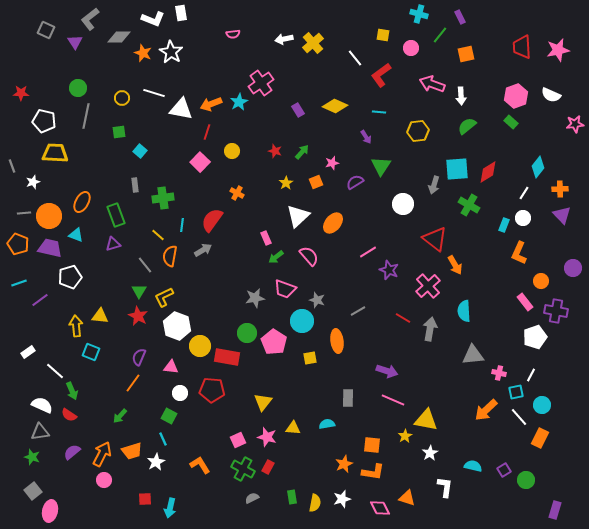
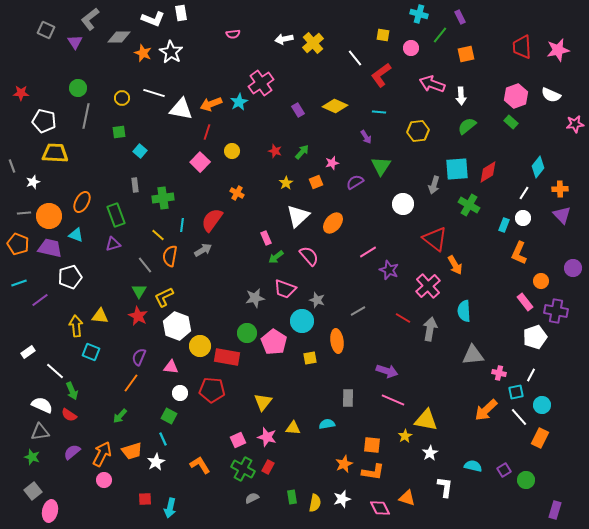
orange line at (133, 383): moved 2 px left
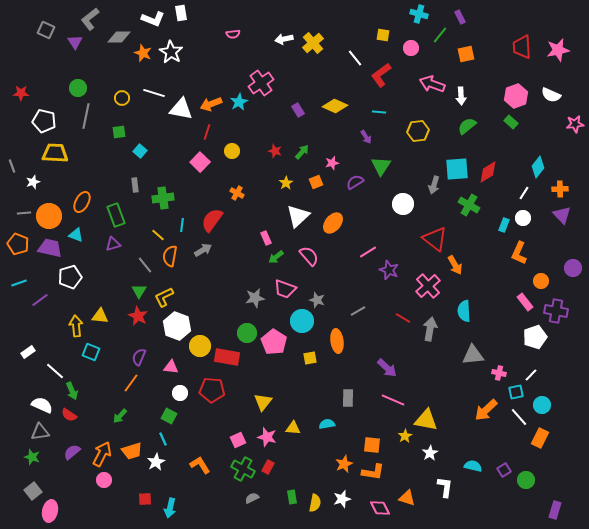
purple arrow at (387, 371): moved 3 px up; rotated 25 degrees clockwise
white line at (531, 375): rotated 16 degrees clockwise
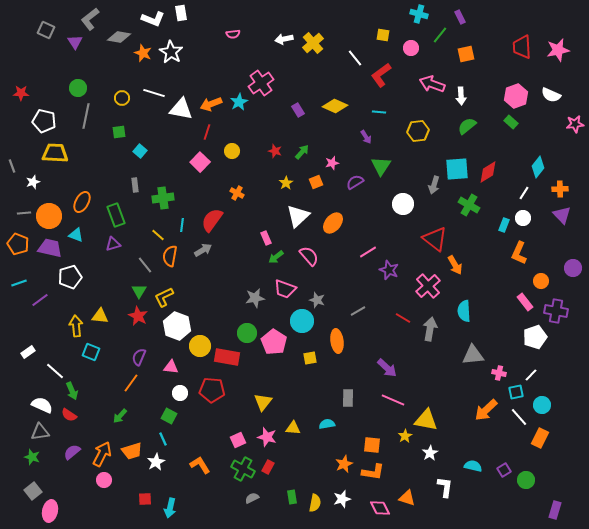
gray diamond at (119, 37): rotated 10 degrees clockwise
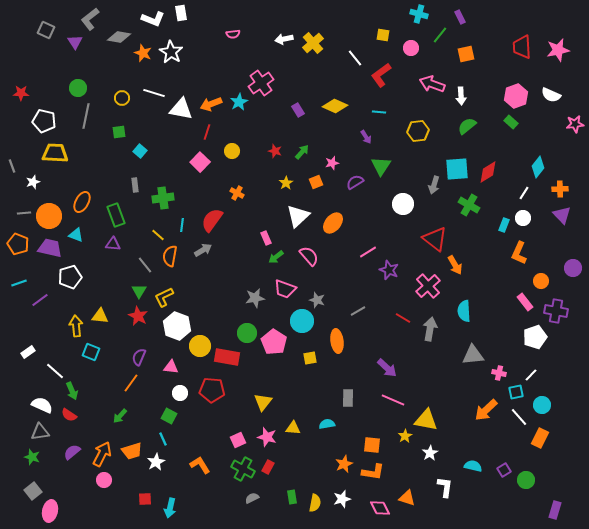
purple triangle at (113, 244): rotated 21 degrees clockwise
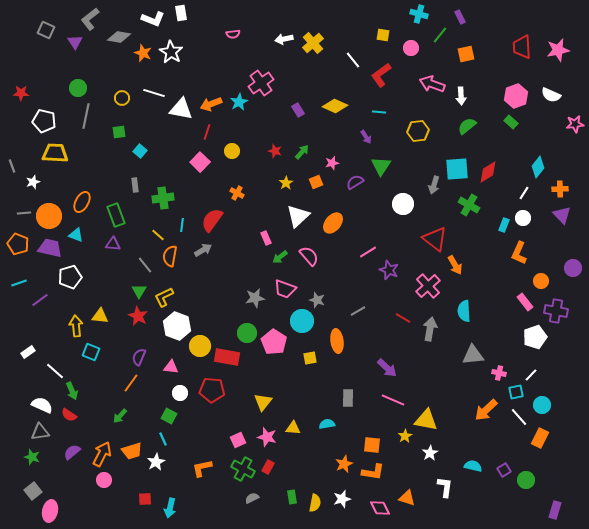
white line at (355, 58): moved 2 px left, 2 px down
green arrow at (276, 257): moved 4 px right
orange L-shape at (200, 465): moved 2 px right, 3 px down; rotated 70 degrees counterclockwise
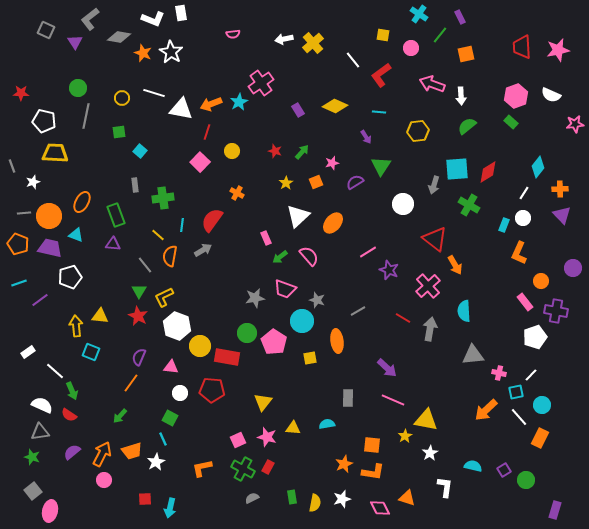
cyan cross at (419, 14): rotated 18 degrees clockwise
green square at (169, 416): moved 1 px right, 2 px down
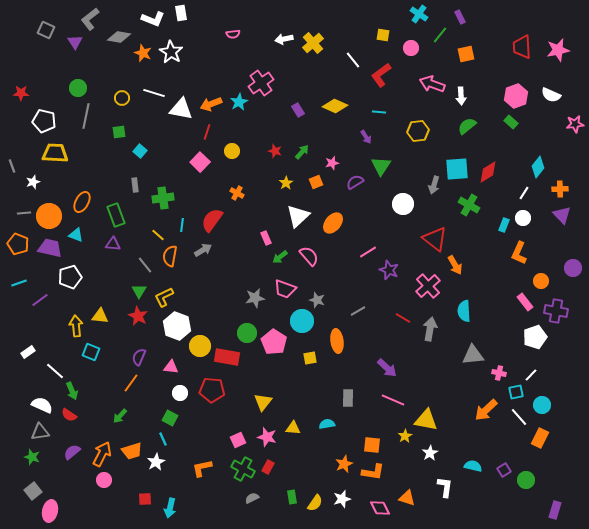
yellow semicircle at (315, 503): rotated 24 degrees clockwise
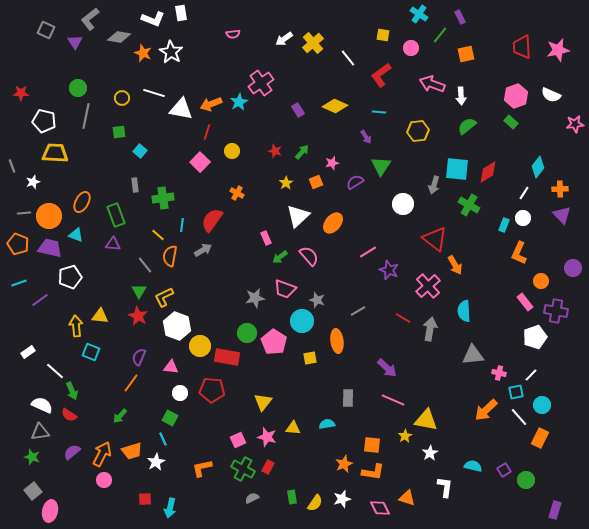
white arrow at (284, 39): rotated 24 degrees counterclockwise
white line at (353, 60): moved 5 px left, 2 px up
cyan square at (457, 169): rotated 10 degrees clockwise
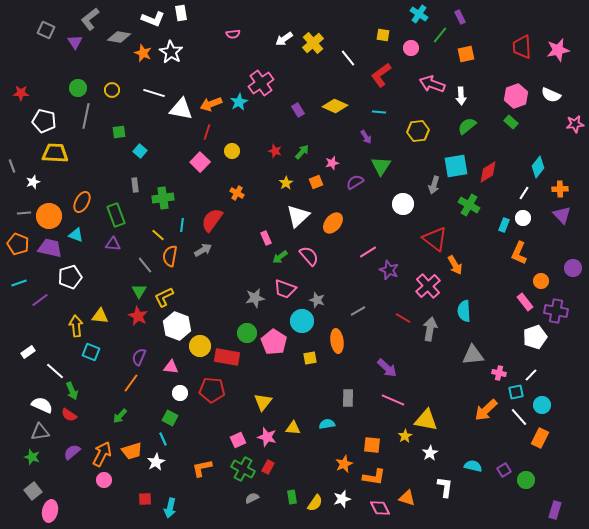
yellow circle at (122, 98): moved 10 px left, 8 px up
cyan square at (457, 169): moved 1 px left, 3 px up; rotated 15 degrees counterclockwise
orange L-shape at (373, 472): moved 1 px right, 5 px down
